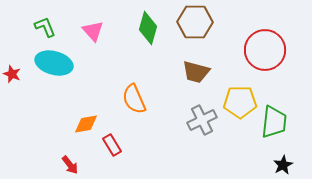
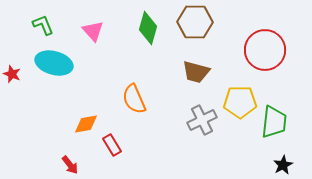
green L-shape: moved 2 px left, 2 px up
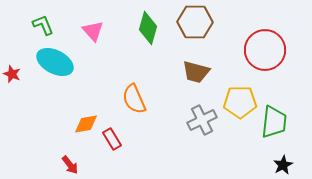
cyan ellipse: moved 1 px right, 1 px up; rotated 12 degrees clockwise
red rectangle: moved 6 px up
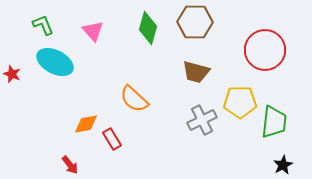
orange semicircle: rotated 24 degrees counterclockwise
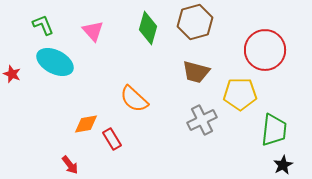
brown hexagon: rotated 16 degrees counterclockwise
yellow pentagon: moved 8 px up
green trapezoid: moved 8 px down
